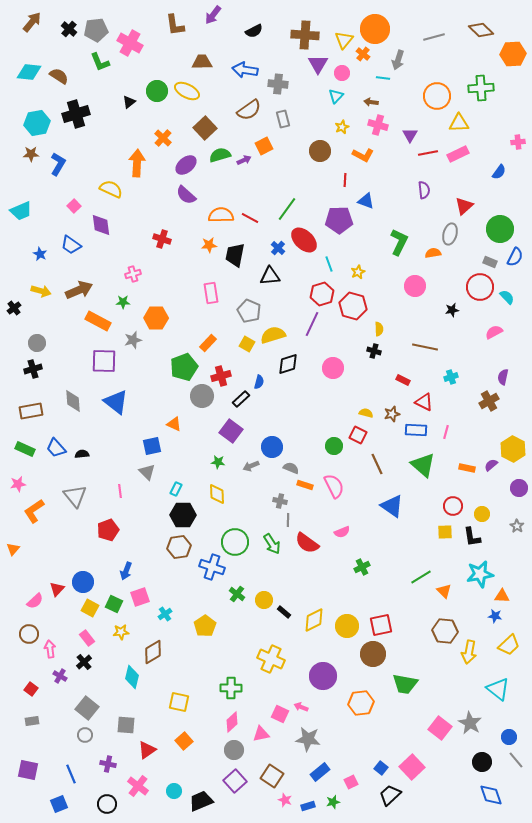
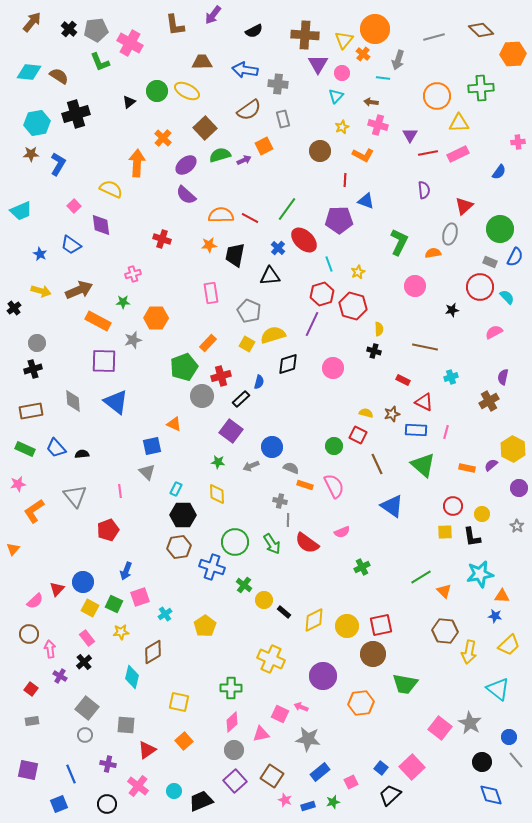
green cross at (237, 594): moved 7 px right, 9 px up
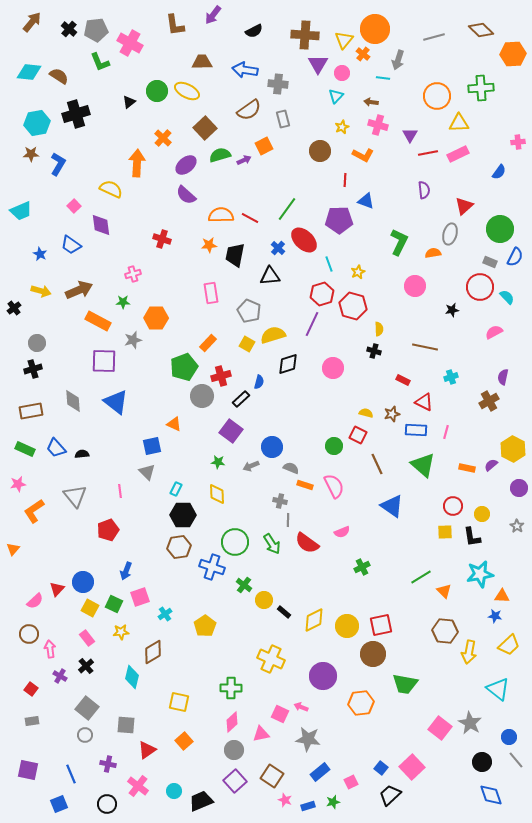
black cross at (84, 662): moved 2 px right, 4 px down
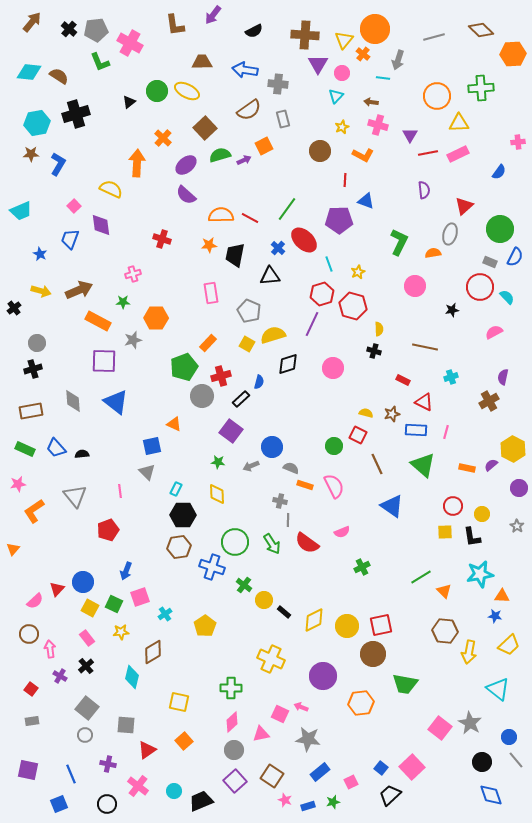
blue trapezoid at (71, 245): moved 1 px left, 6 px up; rotated 75 degrees clockwise
